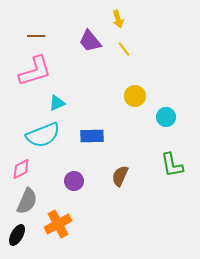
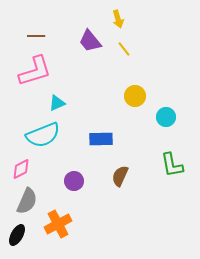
blue rectangle: moved 9 px right, 3 px down
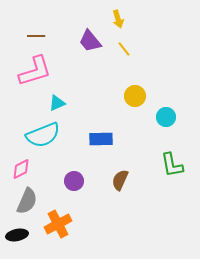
brown semicircle: moved 4 px down
black ellipse: rotated 50 degrees clockwise
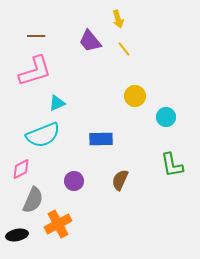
gray semicircle: moved 6 px right, 1 px up
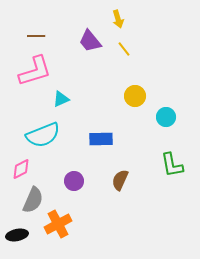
cyan triangle: moved 4 px right, 4 px up
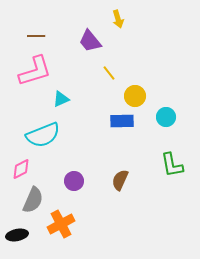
yellow line: moved 15 px left, 24 px down
blue rectangle: moved 21 px right, 18 px up
orange cross: moved 3 px right
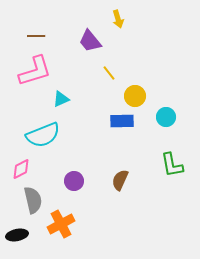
gray semicircle: rotated 36 degrees counterclockwise
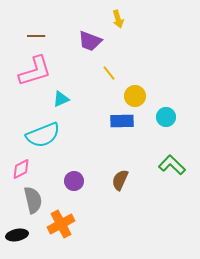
purple trapezoid: rotated 30 degrees counterclockwise
green L-shape: rotated 144 degrees clockwise
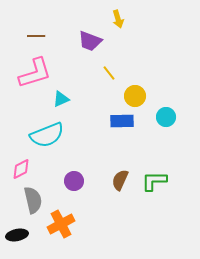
pink L-shape: moved 2 px down
cyan semicircle: moved 4 px right
green L-shape: moved 18 px left, 16 px down; rotated 44 degrees counterclockwise
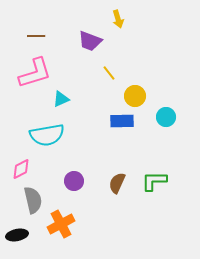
cyan semicircle: rotated 12 degrees clockwise
brown semicircle: moved 3 px left, 3 px down
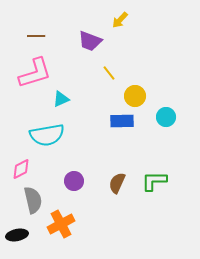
yellow arrow: moved 2 px right, 1 px down; rotated 60 degrees clockwise
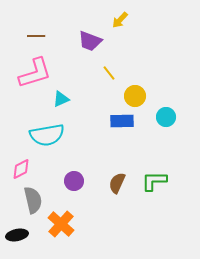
orange cross: rotated 20 degrees counterclockwise
